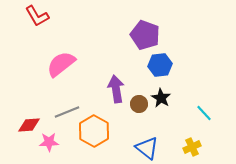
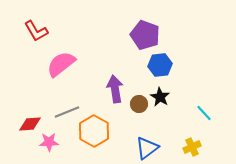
red L-shape: moved 1 px left, 15 px down
purple arrow: moved 1 px left
black star: moved 1 px left, 1 px up
red diamond: moved 1 px right, 1 px up
blue triangle: rotated 45 degrees clockwise
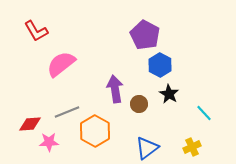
purple pentagon: rotated 8 degrees clockwise
blue hexagon: rotated 25 degrees counterclockwise
black star: moved 9 px right, 3 px up
orange hexagon: moved 1 px right
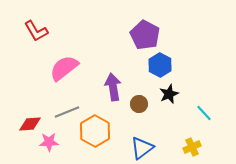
pink semicircle: moved 3 px right, 4 px down
purple arrow: moved 2 px left, 2 px up
black star: rotated 18 degrees clockwise
blue triangle: moved 5 px left
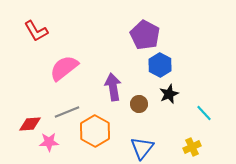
blue triangle: rotated 15 degrees counterclockwise
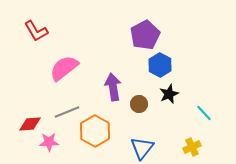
purple pentagon: rotated 16 degrees clockwise
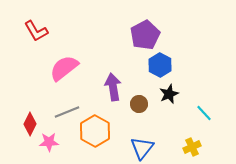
red diamond: rotated 60 degrees counterclockwise
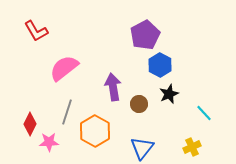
gray line: rotated 50 degrees counterclockwise
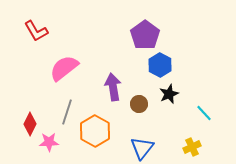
purple pentagon: rotated 8 degrees counterclockwise
